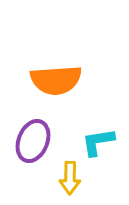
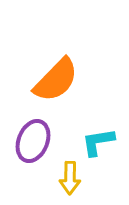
orange semicircle: rotated 42 degrees counterclockwise
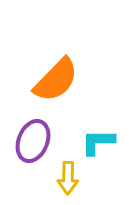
cyan L-shape: rotated 9 degrees clockwise
yellow arrow: moved 2 px left
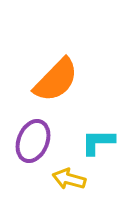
yellow arrow: moved 1 px right, 1 px down; rotated 104 degrees clockwise
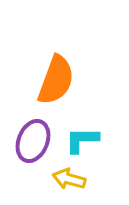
orange semicircle: rotated 24 degrees counterclockwise
cyan L-shape: moved 16 px left, 2 px up
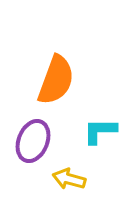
cyan L-shape: moved 18 px right, 9 px up
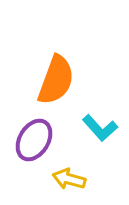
cyan L-shape: moved 3 px up; rotated 132 degrees counterclockwise
purple ellipse: moved 1 px right, 1 px up; rotated 9 degrees clockwise
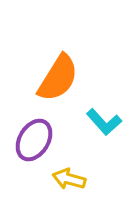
orange semicircle: moved 2 px right, 2 px up; rotated 12 degrees clockwise
cyan L-shape: moved 4 px right, 6 px up
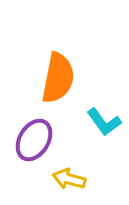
orange semicircle: rotated 21 degrees counterclockwise
cyan L-shape: rotated 6 degrees clockwise
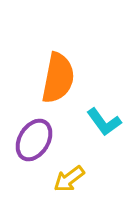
yellow arrow: rotated 52 degrees counterclockwise
